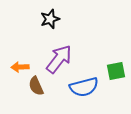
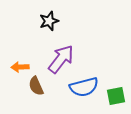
black star: moved 1 px left, 2 px down
purple arrow: moved 2 px right
green square: moved 25 px down
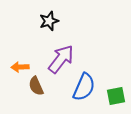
blue semicircle: rotated 52 degrees counterclockwise
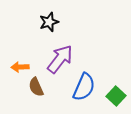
black star: moved 1 px down
purple arrow: moved 1 px left
brown semicircle: moved 1 px down
green square: rotated 36 degrees counterclockwise
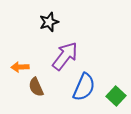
purple arrow: moved 5 px right, 3 px up
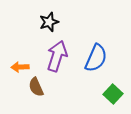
purple arrow: moved 8 px left; rotated 20 degrees counterclockwise
blue semicircle: moved 12 px right, 29 px up
green square: moved 3 px left, 2 px up
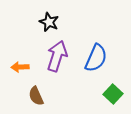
black star: rotated 30 degrees counterclockwise
brown semicircle: moved 9 px down
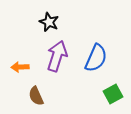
green square: rotated 18 degrees clockwise
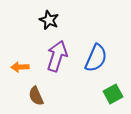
black star: moved 2 px up
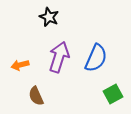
black star: moved 3 px up
purple arrow: moved 2 px right, 1 px down
orange arrow: moved 2 px up; rotated 12 degrees counterclockwise
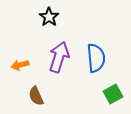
black star: rotated 12 degrees clockwise
blue semicircle: rotated 28 degrees counterclockwise
